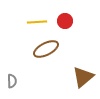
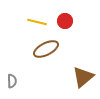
yellow line: rotated 18 degrees clockwise
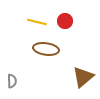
brown ellipse: rotated 35 degrees clockwise
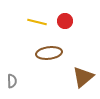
brown ellipse: moved 3 px right, 4 px down; rotated 15 degrees counterclockwise
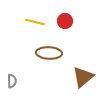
yellow line: moved 2 px left
brown ellipse: rotated 10 degrees clockwise
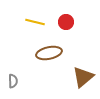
red circle: moved 1 px right, 1 px down
brown ellipse: rotated 15 degrees counterclockwise
gray semicircle: moved 1 px right
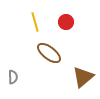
yellow line: rotated 60 degrees clockwise
brown ellipse: rotated 50 degrees clockwise
gray semicircle: moved 4 px up
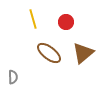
yellow line: moved 2 px left, 3 px up
brown triangle: moved 24 px up
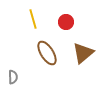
brown ellipse: moved 2 px left; rotated 20 degrees clockwise
